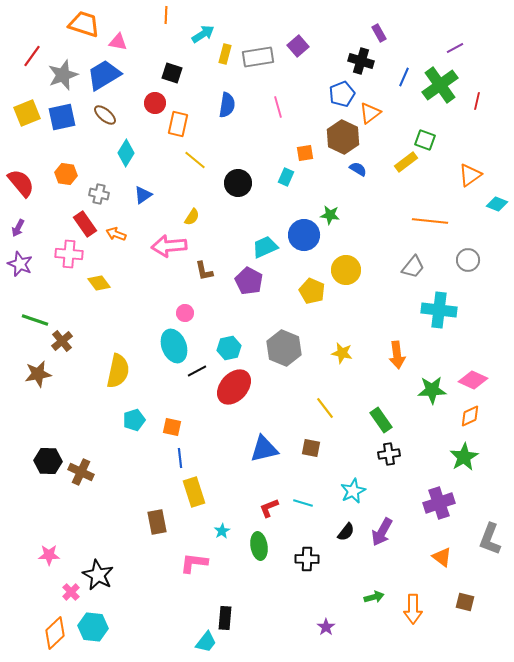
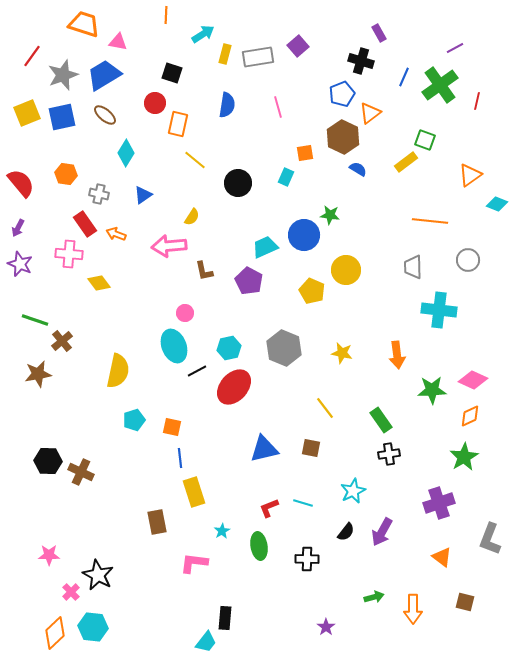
gray trapezoid at (413, 267): rotated 140 degrees clockwise
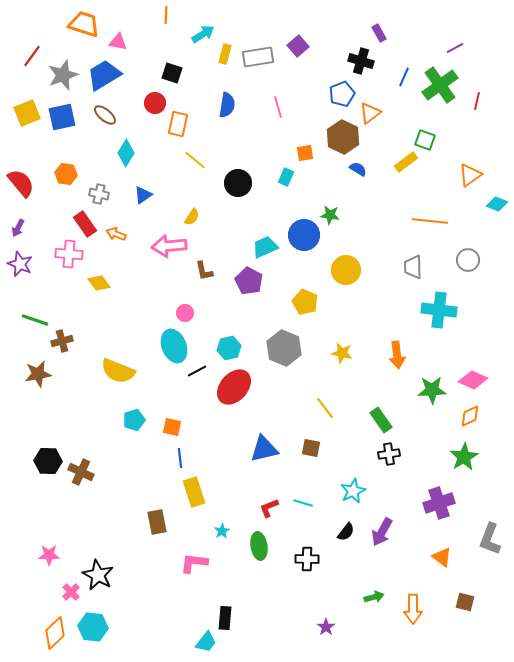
yellow pentagon at (312, 291): moved 7 px left, 11 px down
brown cross at (62, 341): rotated 25 degrees clockwise
yellow semicircle at (118, 371): rotated 100 degrees clockwise
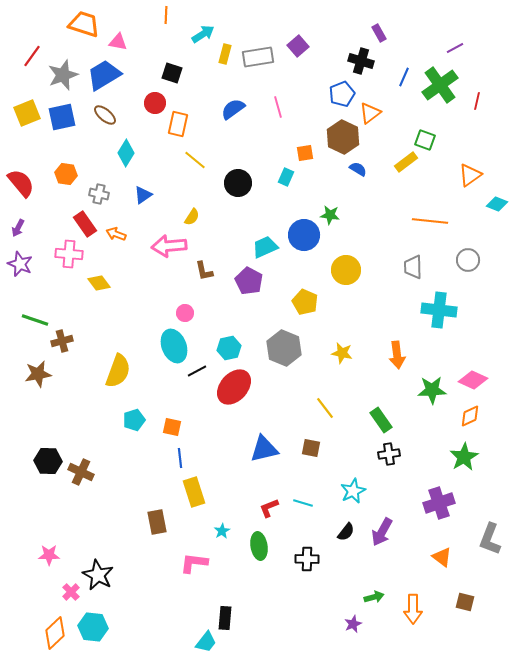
blue semicircle at (227, 105): moved 6 px right, 4 px down; rotated 135 degrees counterclockwise
yellow semicircle at (118, 371): rotated 92 degrees counterclockwise
purple star at (326, 627): moved 27 px right, 3 px up; rotated 12 degrees clockwise
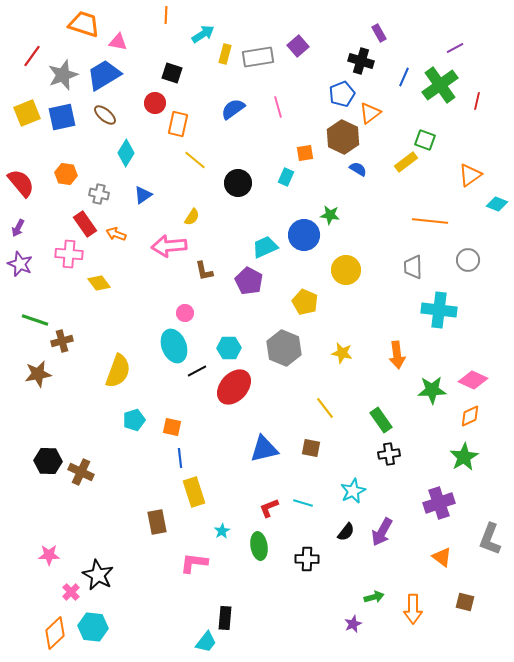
cyan hexagon at (229, 348): rotated 10 degrees clockwise
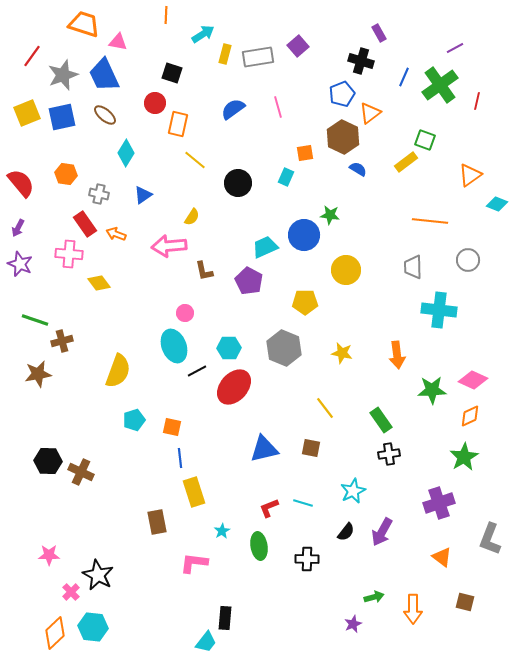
blue trapezoid at (104, 75): rotated 84 degrees counterclockwise
yellow pentagon at (305, 302): rotated 25 degrees counterclockwise
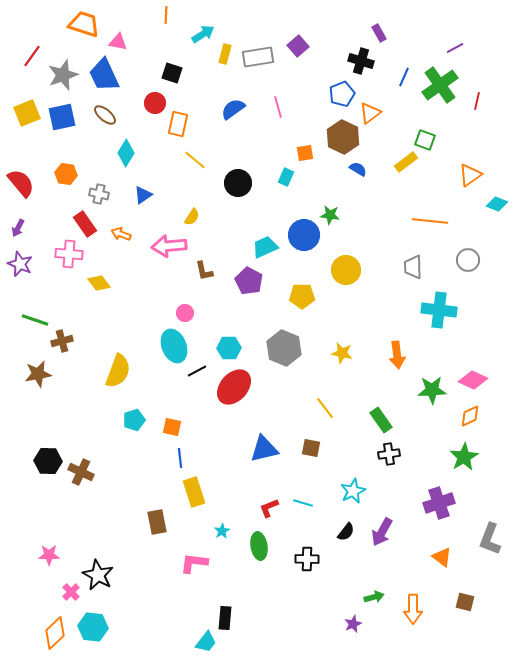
orange arrow at (116, 234): moved 5 px right
yellow pentagon at (305, 302): moved 3 px left, 6 px up
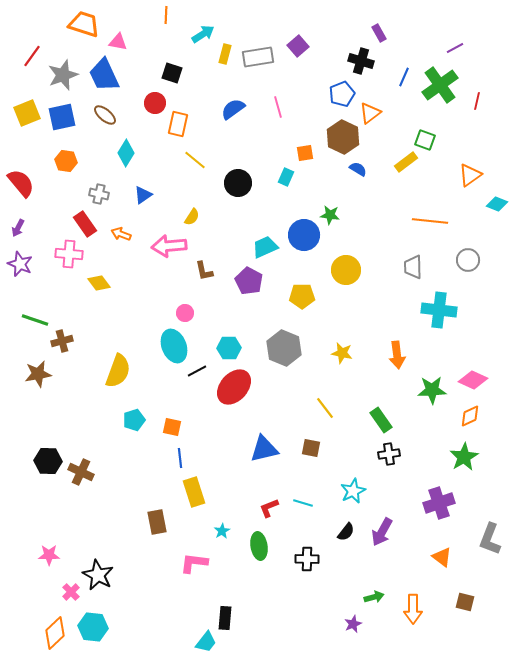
orange hexagon at (66, 174): moved 13 px up
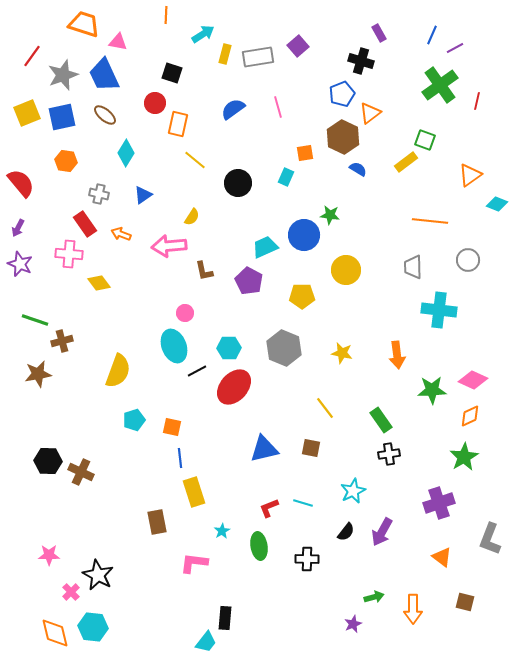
blue line at (404, 77): moved 28 px right, 42 px up
orange diamond at (55, 633): rotated 60 degrees counterclockwise
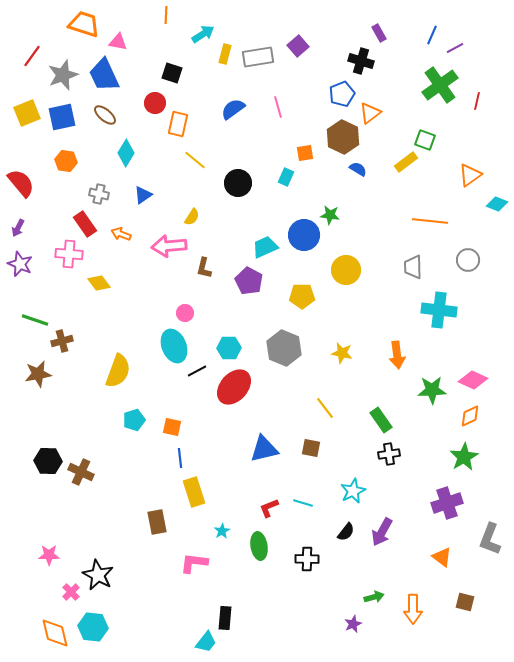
brown L-shape at (204, 271): moved 3 px up; rotated 25 degrees clockwise
purple cross at (439, 503): moved 8 px right
